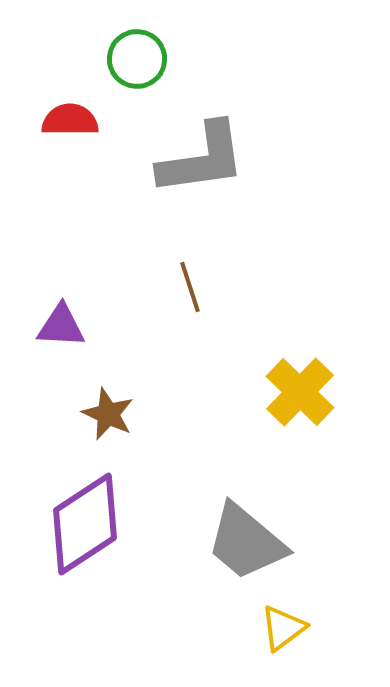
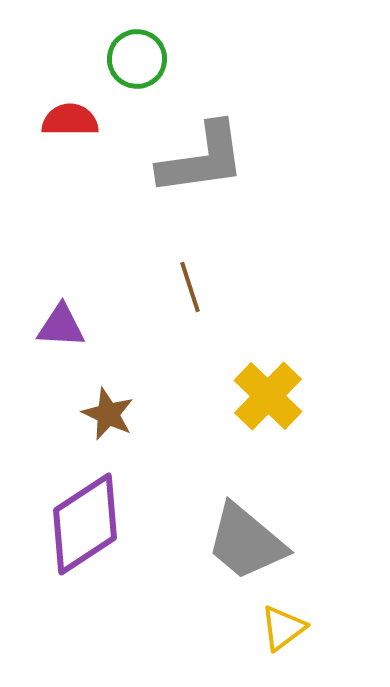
yellow cross: moved 32 px left, 4 px down
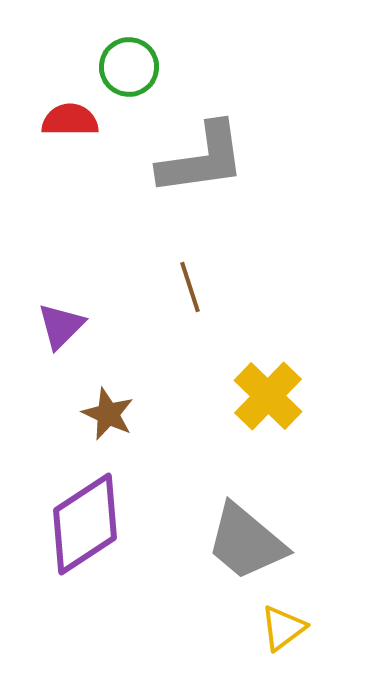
green circle: moved 8 px left, 8 px down
purple triangle: rotated 48 degrees counterclockwise
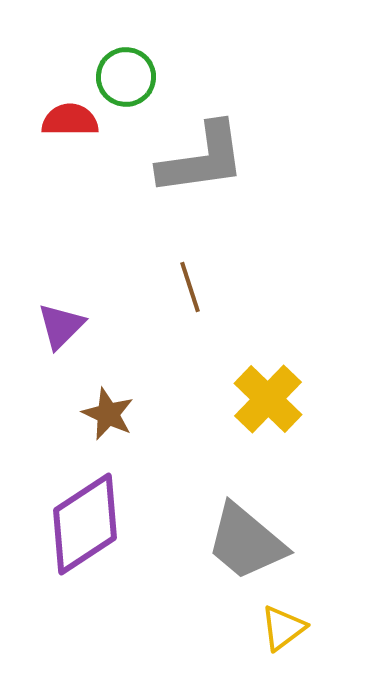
green circle: moved 3 px left, 10 px down
yellow cross: moved 3 px down
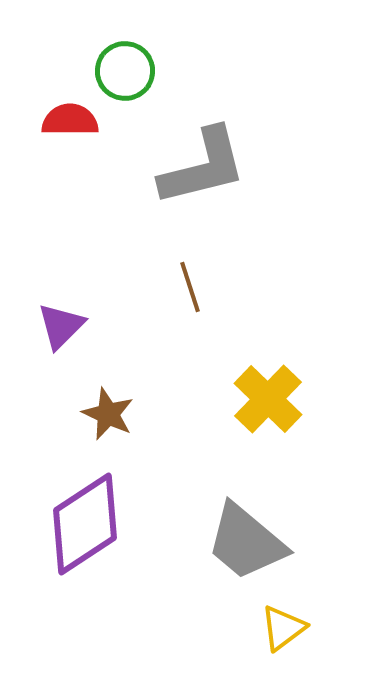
green circle: moved 1 px left, 6 px up
gray L-shape: moved 1 px right, 8 px down; rotated 6 degrees counterclockwise
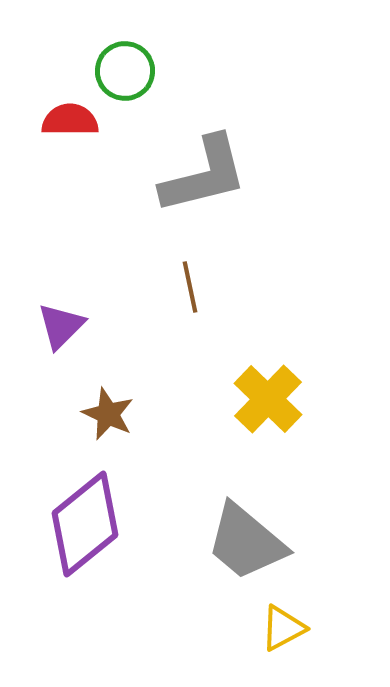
gray L-shape: moved 1 px right, 8 px down
brown line: rotated 6 degrees clockwise
purple diamond: rotated 6 degrees counterclockwise
yellow triangle: rotated 9 degrees clockwise
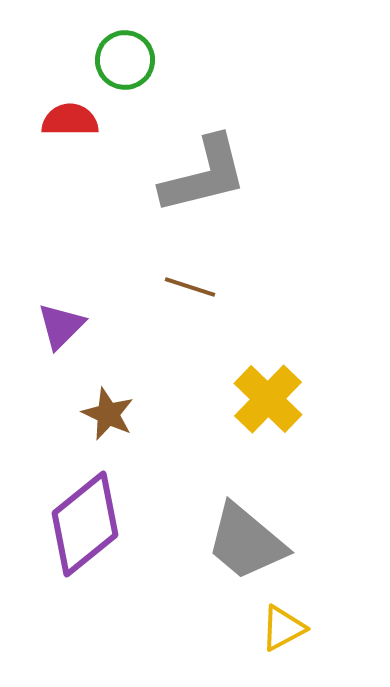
green circle: moved 11 px up
brown line: rotated 60 degrees counterclockwise
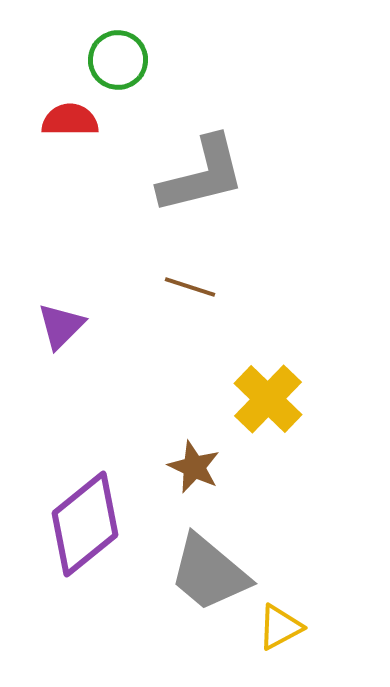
green circle: moved 7 px left
gray L-shape: moved 2 px left
brown star: moved 86 px right, 53 px down
gray trapezoid: moved 37 px left, 31 px down
yellow triangle: moved 3 px left, 1 px up
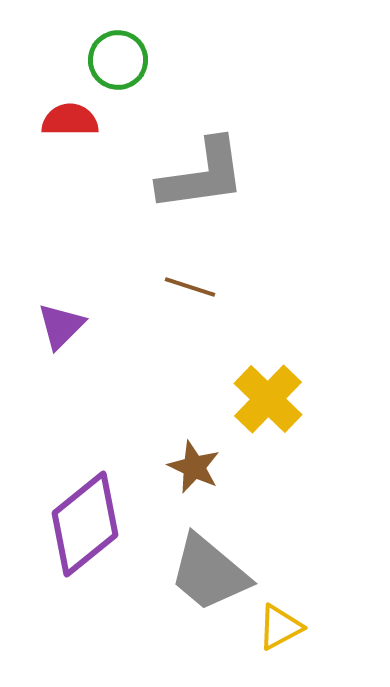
gray L-shape: rotated 6 degrees clockwise
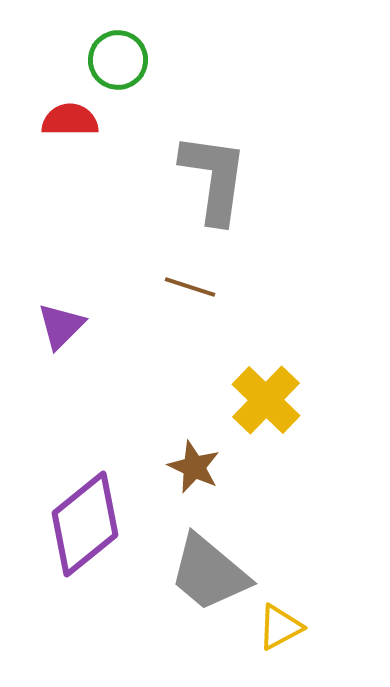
gray L-shape: moved 12 px right, 3 px down; rotated 74 degrees counterclockwise
yellow cross: moved 2 px left, 1 px down
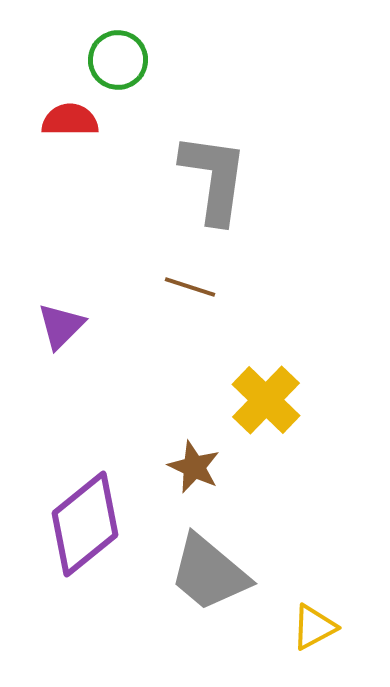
yellow triangle: moved 34 px right
